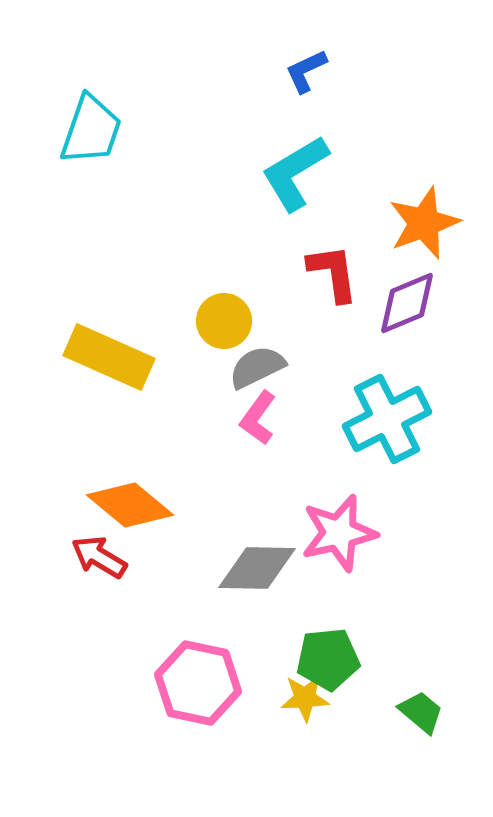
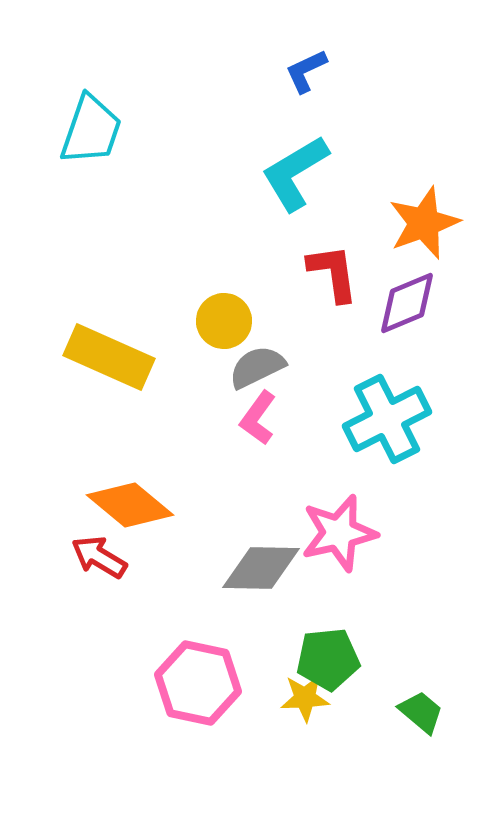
gray diamond: moved 4 px right
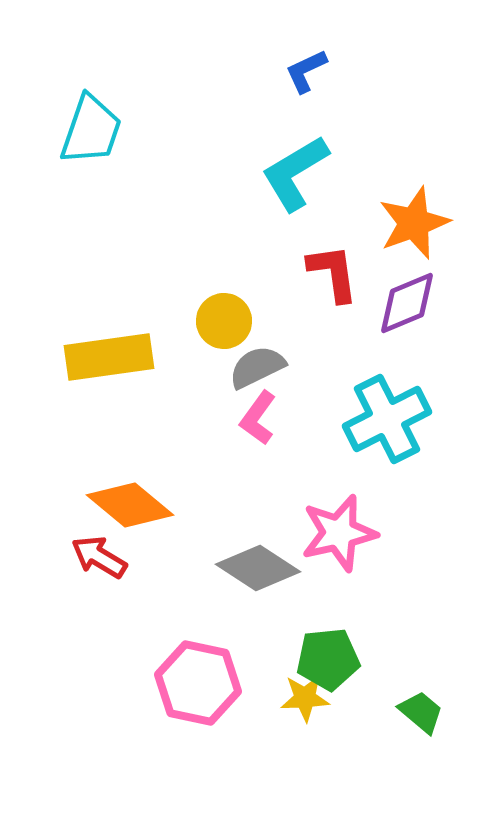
orange star: moved 10 px left
yellow rectangle: rotated 32 degrees counterclockwise
gray diamond: moved 3 px left; rotated 32 degrees clockwise
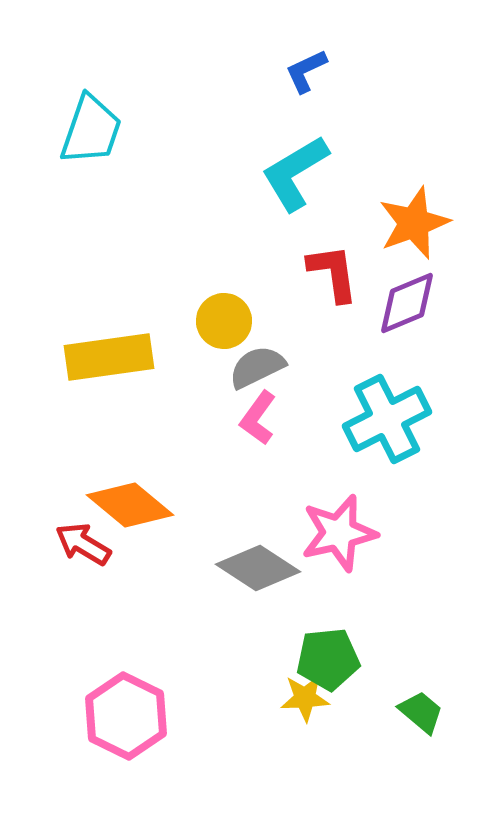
red arrow: moved 16 px left, 13 px up
pink hexagon: moved 72 px left, 33 px down; rotated 14 degrees clockwise
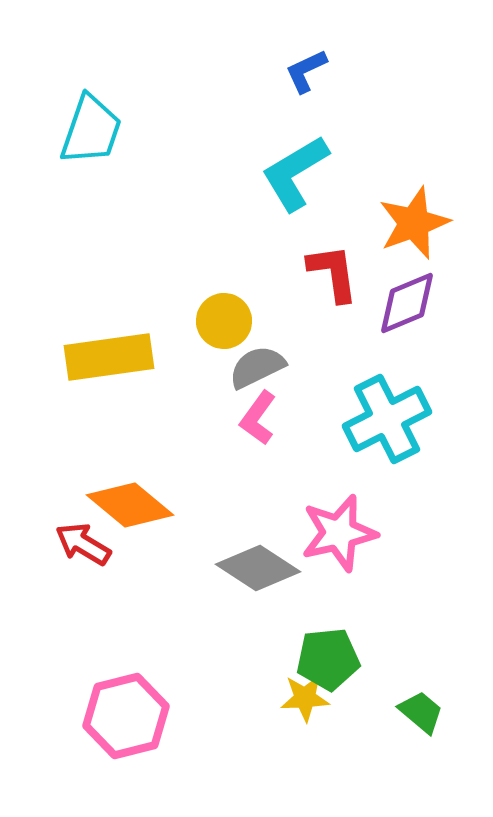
pink hexagon: rotated 20 degrees clockwise
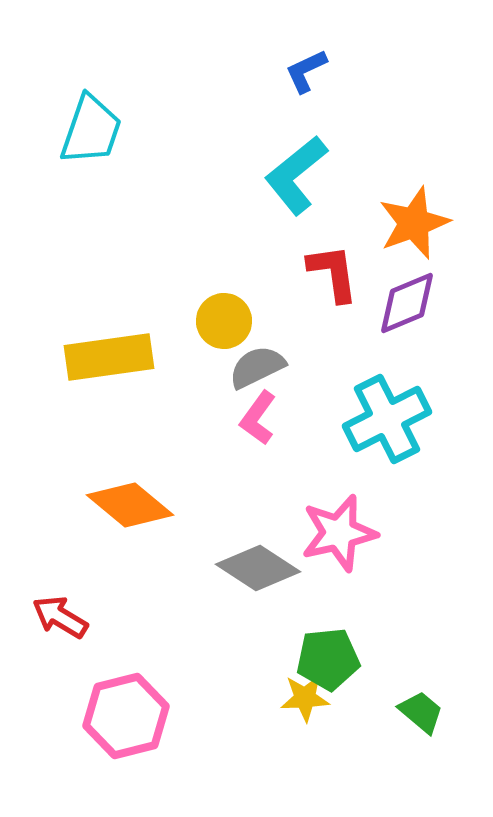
cyan L-shape: moved 1 px right, 2 px down; rotated 8 degrees counterclockwise
red arrow: moved 23 px left, 73 px down
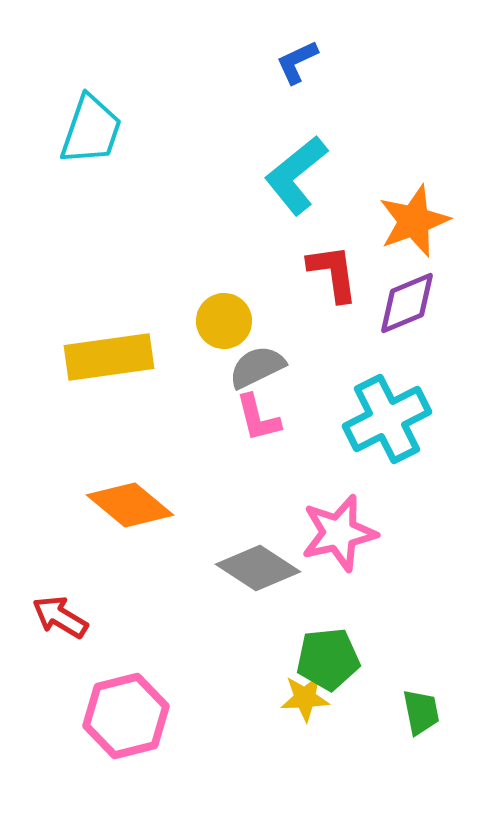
blue L-shape: moved 9 px left, 9 px up
orange star: moved 2 px up
pink L-shape: rotated 50 degrees counterclockwise
green trapezoid: rotated 39 degrees clockwise
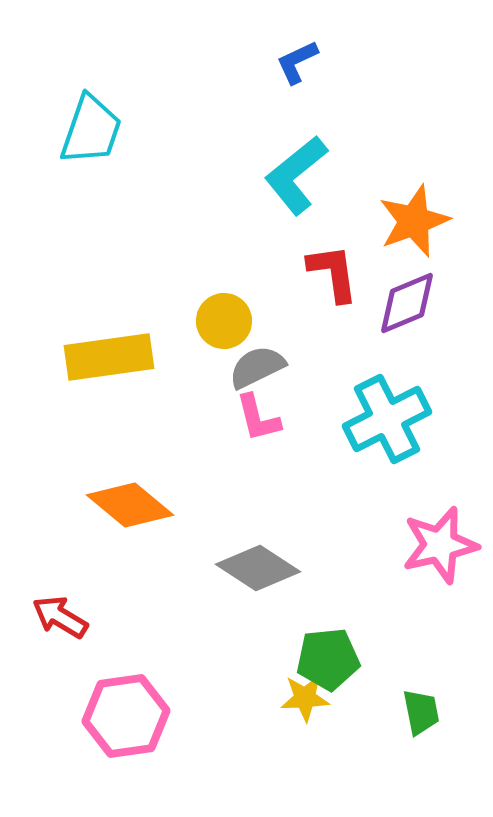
pink star: moved 101 px right, 12 px down
pink hexagon: rotated 6 degrees clockwise
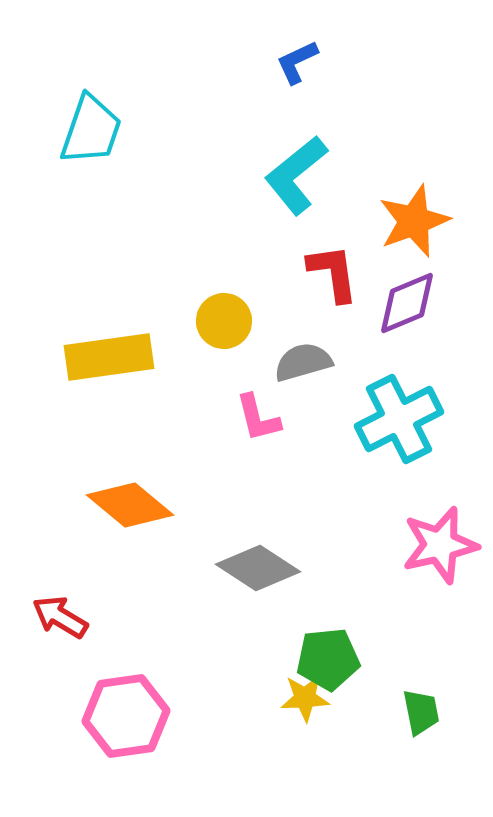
gray semicircle: moved 46 px right, 5 px up; rotated 10 degrees clockwise
cyan cross: moved 12 px right
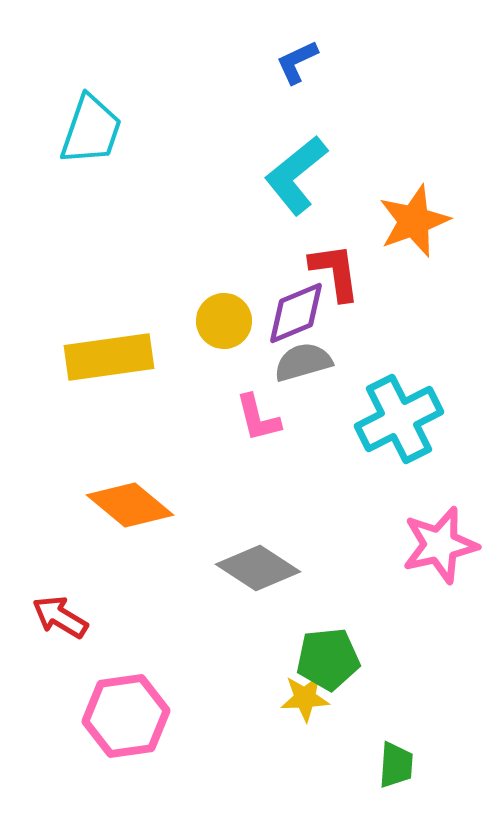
red L-shape: moved 2 px right, 1 px up
purple diamond: moved 111 px left, 10 px down
green trapezoid: moved 25 px left, 53 px down; rotated 15 degrees clockwise
